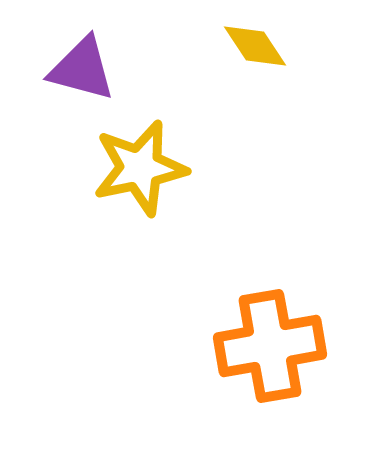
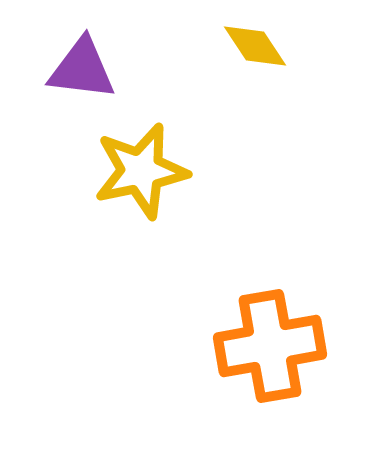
purple triangle: rotated 8 degrees counterclockwise
yellow star: moved 1 px right, 3 px down
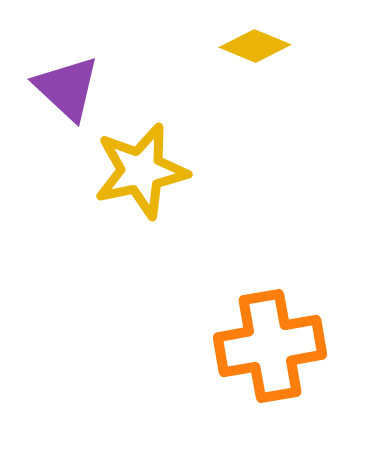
yellow diamond: rotated 34 degrees counterclockwise
purple triangle: moved 15 px left, 19 px down; rotated 36 degrees clockwise
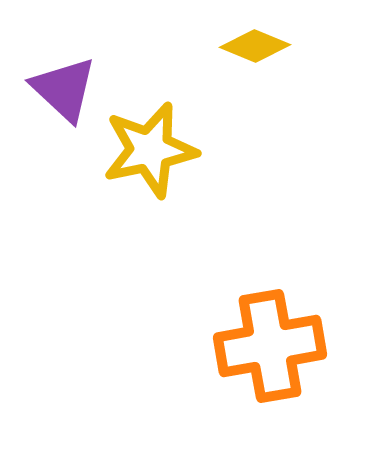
purple triangle: moved 3 px left, 1 px down
yellow star: moved 9 px right, 21 px up
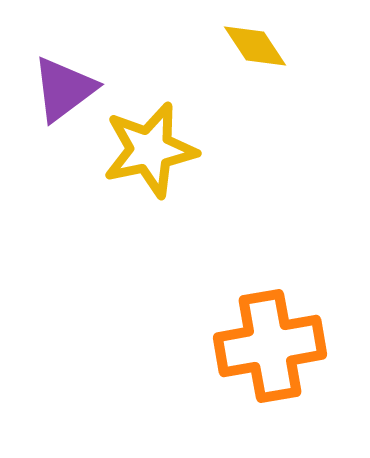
yellow diamond: rotated 34 degrees clockwise
purple triangle: rotated 40 degrees clockwise
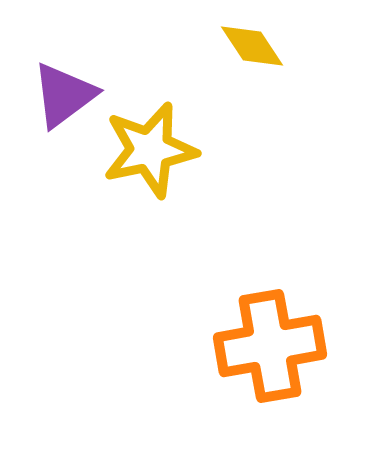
yellow diamond: moved 3 px left
purple triangle: moved 6 px down
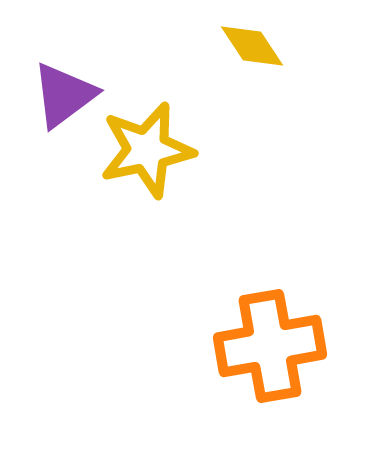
yellow star: moved 3 px left
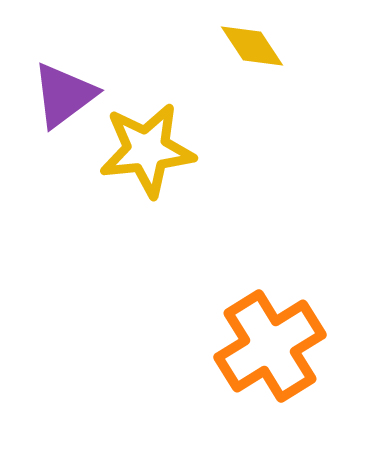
yellow star: rotated 6 degrees clockwise
orange cross: rotated 22 degrees counterclockwise
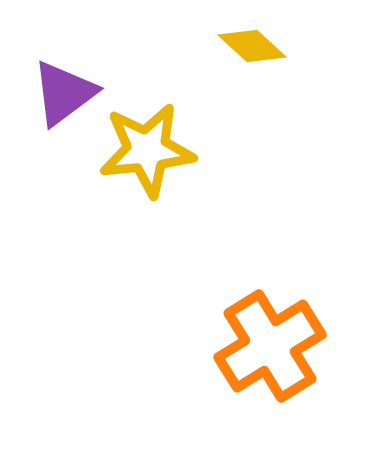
yellow diamond: rotated 14 degrees counterclockwise
purple triangle: moved 2 px up
